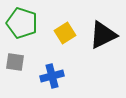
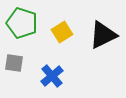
yellow square: moved 3 px left, 1 px up
gray square: moved 1 px left, 1 px down
blue cross: rotated 25 degrees counterclockwise
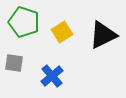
green pentagon: moved 2 px right, 1 px up
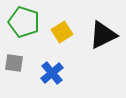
blue cross: moved 3 px up
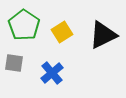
green pentagon: moved 3 px down; rotated 16 degrees clockwise
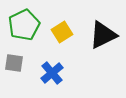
green pentagon: rotated 12 degrees clockwise
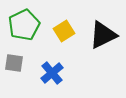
yellow square: moved 2 px right, 1 px up
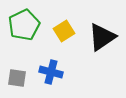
black triangle: moved 1 px left, 2 px down; rotated 8 degrees counterclockwise
gray square: moved 3 px right, 15 px down
blue cross: moved 1 px left, 1 px up; rotated 35 degrees counterclockwise
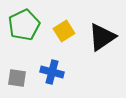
blue cross: moved 1 px right
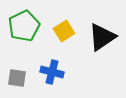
green pentagon: moved 1 px down
